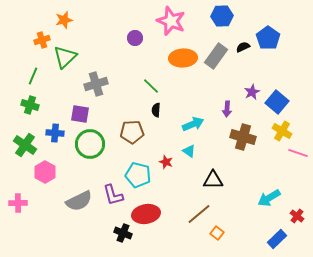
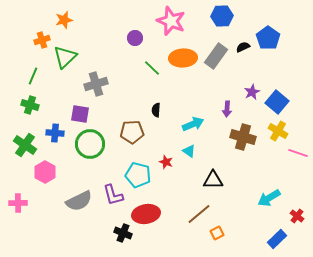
green line at (151, 86): moved 1 px right, 18 px up
yellow cross at (282, 131): moved 4 px left
orange square at (217, 233): rotated 24 degrees clockwise
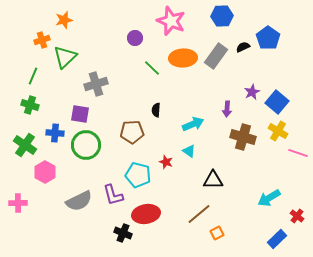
green circle at (90, 144): moved 4 px left, 1 px down
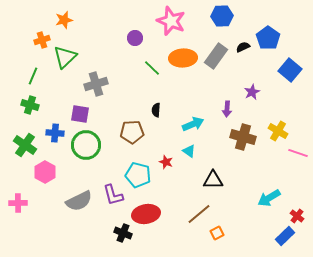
blue square at (277, 102): moved 13 px right, 32 px up
blue rectangle at (277, 239): moved 8 px right, 3 px up
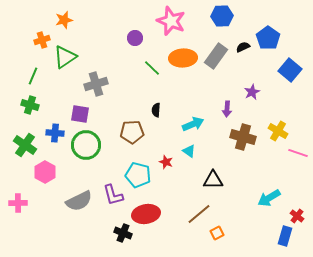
green triangle at (65, 57): rotated 10 degrees clockwise
blue rectangle at (285, 236): rotated 30 degrees counterclockwise
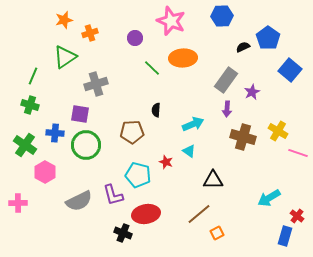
orange cross at (42, 40): moved 48 px right, 7 px up
gray rectangle at (216, 56): moved 10 px right, 24 px down
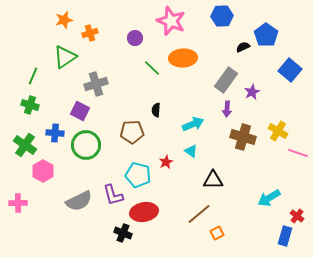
blue pentagon at (268, 38): moved 2 px left, 3 px up
purple square at (80, 114): moved 3 px up; rotated 18 degrees clockwise
cyan triangle at (189, 151): moved 2 px right
red star at (166, 162): rotated 24 degrees clockwise
pink hexagon at (45, 172): moved 2 px left, 1 px up
red ellipse at (146, 214): moved 2 px left, 2 px up
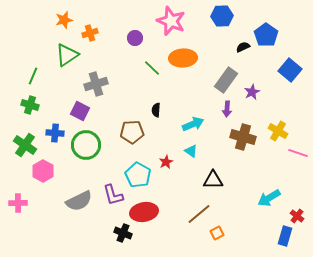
green triangle at (65, 57): moved 2 px right, 2 px up
cyan pentagon at (138, 175): rotated 15 degrees clockwise
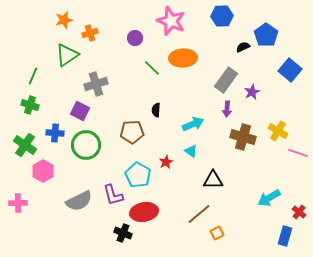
red cross at (297, 216): moved 2 px right, 4 px up
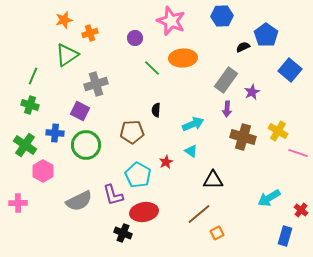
red cross at (299, 212): moved 2 px right, 2 px up
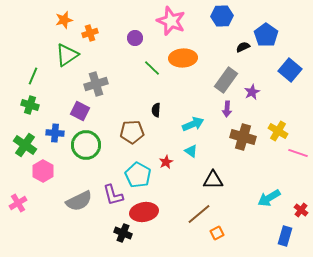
pink cross at (18, 203): rotated 30 degrees counterclockwise
